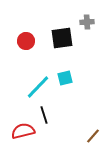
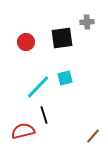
red circle: moved 1 px down
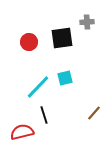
red circle: moved 3 px right
red semicircle: moved 1 px left, 1 px down
brown line: moved 1 px right, 23 px up
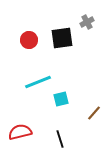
gray cross: rotated 24 degrees counterclockwise
red circle: moved 2 px up
cyan square: moved 4 px left, 21 px down
cyan line: moved 5 px up; rotated 24 degrees clockwise
black line: moved 16 px right, 24 px down
red semicircle: moved 2 px left
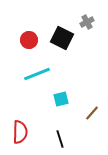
black square: rotated 35 degrees clockwise
cyan line: moved 1 px left, 8 px up
brown line: moved 2 px left
red semicircle: rotated 105 degrees clockwise
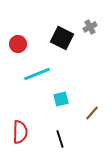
gray cross: moved 3 px right, 5 px down
red circle: moved 11 px left, 4 px down
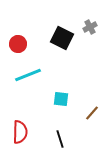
cyan line: moved 9 px left, 1 px down
cyan square: rotated 21 degrees clockwise
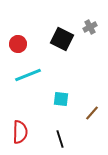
black square: moved 1 px down
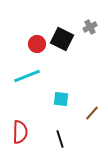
red circle: moved 19 px right
cyan line: moved 1 px left, 1 px down
